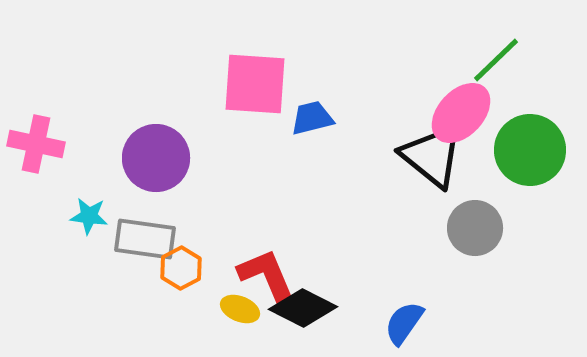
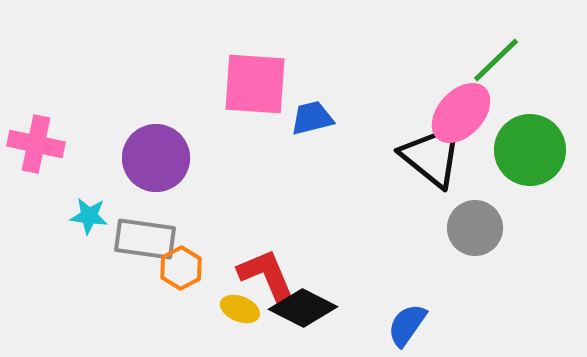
blue semicircle: moved 3 px right, 2 px down
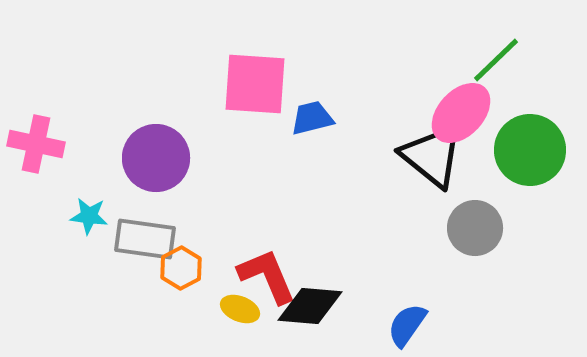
black diamond: moved 7 px right, 2 px up; rotated 22 degrees counterclockwise
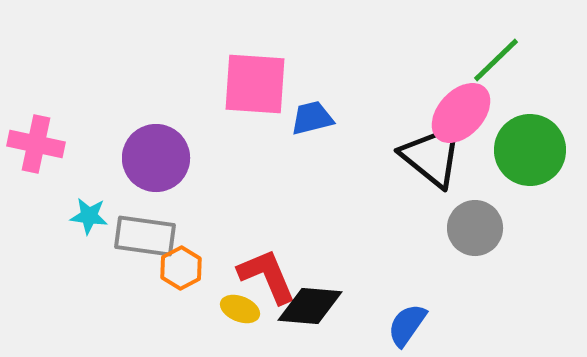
gray rectangle: moved 3 px up
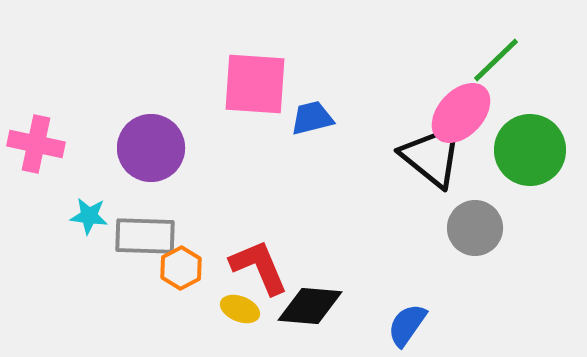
purple circle: moved 5 px left, 10 px up
gray rectangle: rotated 6 degrees counterclockwise
red L-shape: moved 8 px left, 9 px up
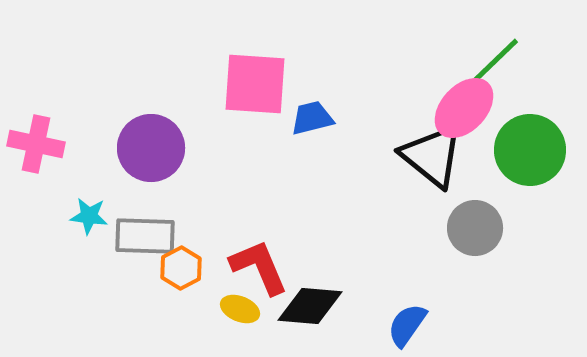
pink ellipse: moved 3 px right, 5 px up
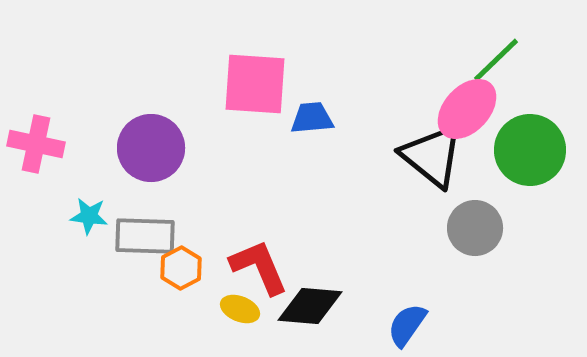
pink ellipse: moved 3 px right, 1 px down
blue trapezoid: rotated 9 degrees clockwise
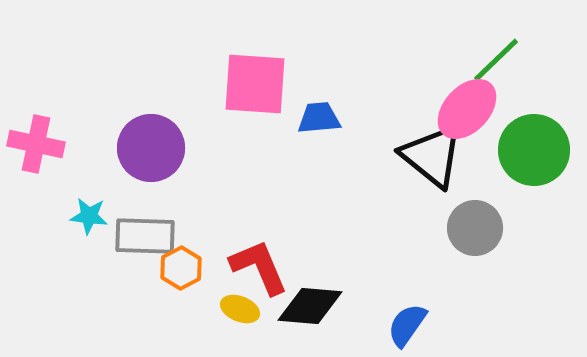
blue trapezoid: moved 7 px right
green circle: moved 4 px right
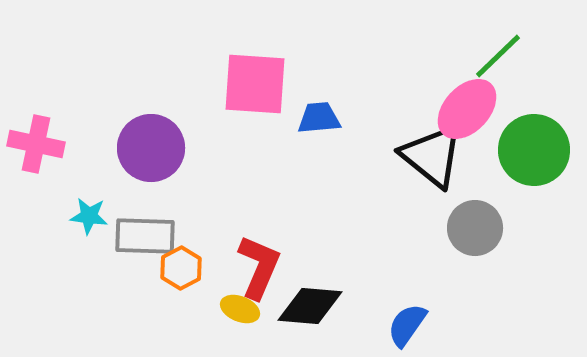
green line: moved 2 px right, 4 px up
red L-shape: rotated 46 degrees clockwise
